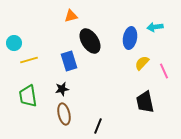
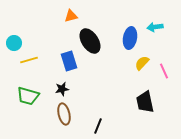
green trapezoid: rotated 65 degrees counterclockwise
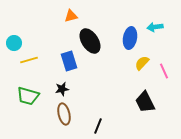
black trapezoid: rotated 15 degrees counterclockwise
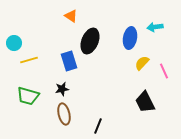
orange triangle: rotated 48 degrees clockwise
black ellipse: rotated 55 degrees clockwise
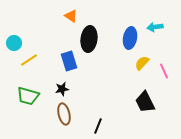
black ellipse: moved 1 px left, 2 px up; rotated 15 degrees counterclockwise
yellow line: rotated 18 degrees counterclockwise
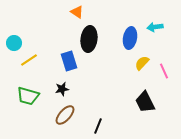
orange triangle: moved 6 px right, 4 px up
brown ellipse: moved 1 px right, 1 px down; rotated 55 degrees clockwise
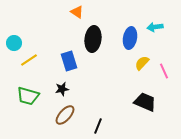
black ellipse: moved 4 px right
black trapezoid: rotated 140 degrees clockwise
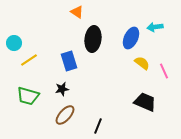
blue ellipse: moved 1 px right; rotated 15 degrees clockwise
yellow semicircle: rotated 84 degrees clockwise
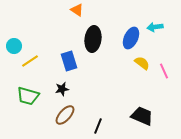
orange triangle: moved 2 px up
cyan circle: moved 3 px down
yellow line: moved 1 px right, 1 px down
black trapezoid: moved 3 px left, 14 px down
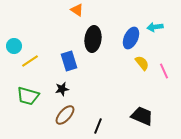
yellow semicircle: rotated 14 degrees clockwise
